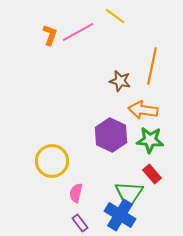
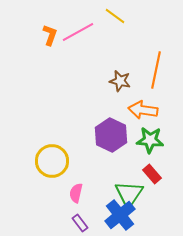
orange line: moved 4 px right, 4 px down
blue cross: rotated 20 degrees clockwise
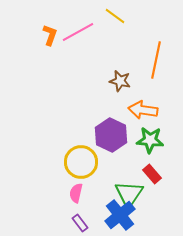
orange line: moved 10 px up
yellow circle: moved 29 px right, 1 px down
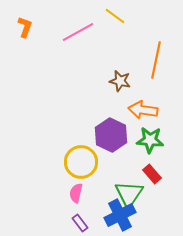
orange L-shape: moved 25 px left, 8 px up
blue cross: rotated 12 degrees clockwise
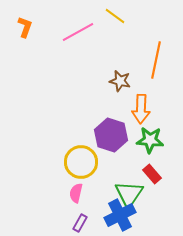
orange arrow: moved 2 px left, 1 px up; rotated 96 degrees counterclockwise
purple hexagon: rotated 8 degrees counterclockwise
purple rectangle: rotated 66 degrees clockwise
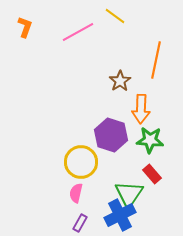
brown star: rotated 25 degrees clockwise
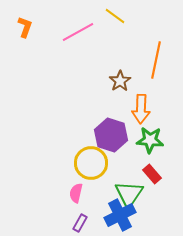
yellow circle: moved 10 px right, 1 px down
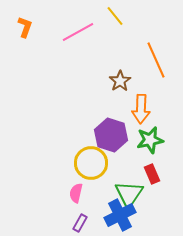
yellow line: rotated 15 degrees clockwise
orange line: rotated 36 degrees counterclockwise
green star: rotated 16 degrees counterclockwise
red rectangle: rotated 18 degrees clockwise
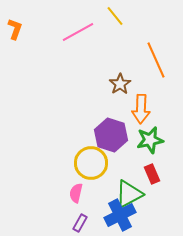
orange L-shape: moved 10 px left, 2 px down
brown star: moved 3 px down
green triangle: rotated 28 degrees clockwise
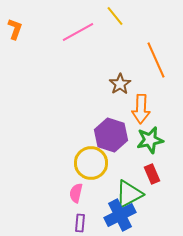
purple rectangle: rotated 24 degrees counterclockwise
